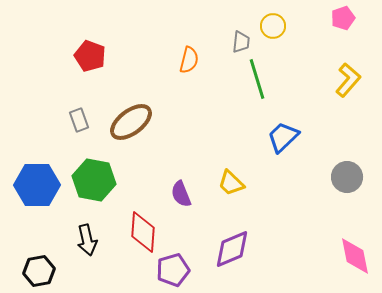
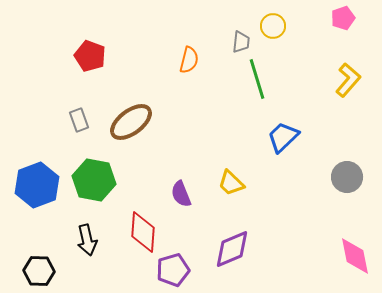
blue hexagon: rotated 21 degrees counterclockwise
black hexagon: rotated 12 degrees clockwise
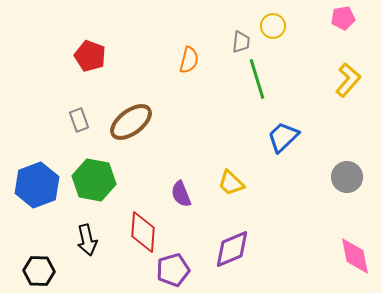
pink pentagon: rotated 10 degrees clockwise
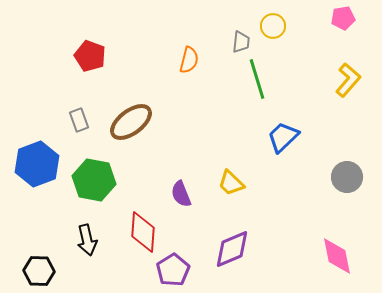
blue hexagon: moved 21 px up
pink diamond: moved 18 px left
purple pentagon: rotated 16 degrees counterclockwise
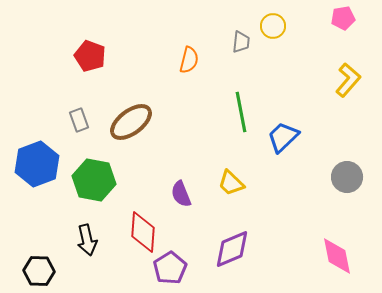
green line: moved 16 px left, 33 px down; rotated 6 degrees clockwise
purple pentagon: moved 3 px left, 2 px up
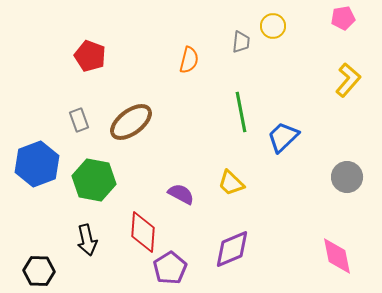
purple semicircle: rotated 140 degrees clockwise
